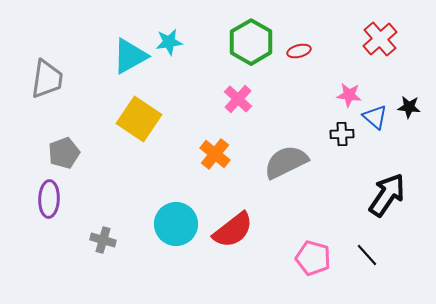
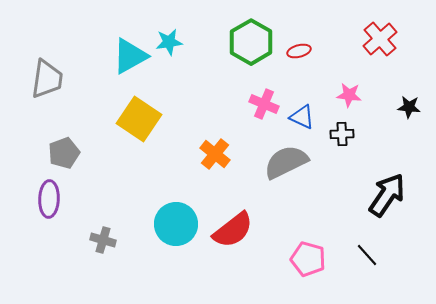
pink cross: moved 26 px right, 5 px down; rotated 20 degrees counterclockwise
blue triangle: moved 73 px left; rotated 16 degrees counterclockwise
pink pentagon: moved 5 px left, 1 px down
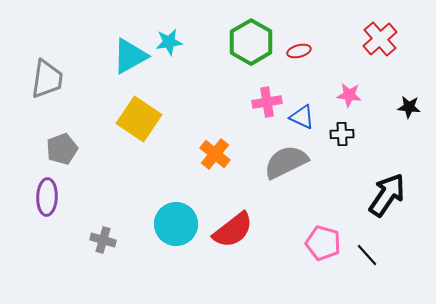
pink cross: moved 3 px right, 2 px up; rotated 32 degrees counterclockwise
gray pentagon: moved 2 px left, 4 px up
purple ellipse: moved 2 px left, 2 px up
pink pentagon: moved 15 px right, 16 px up
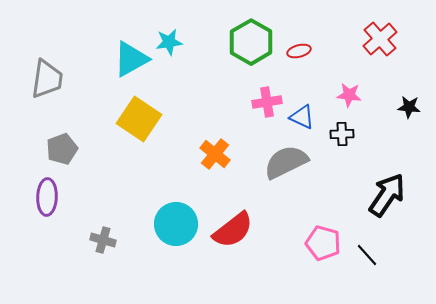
cyan triangle: moved 1 px right, 3 px down
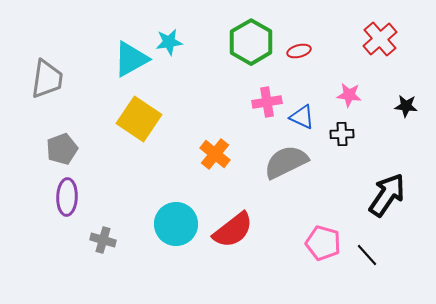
black star: moved 3 px left, 1 px up
purple ellipse: moved 20 px right
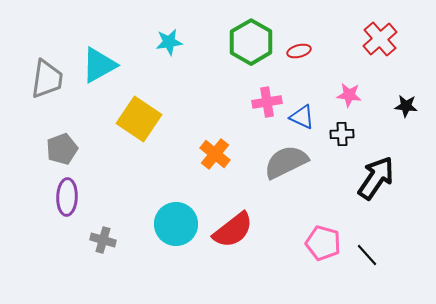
cyan triangle: moved 32 px left, 6 px down
black arrow: moved 11 px left, 17 px up
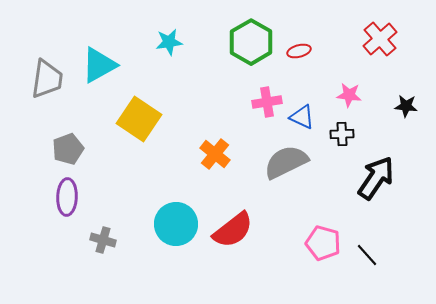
gray pentagon: moved 6 px right
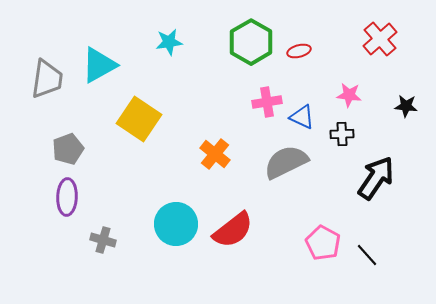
pink pentagon: rotated 12 degrees clockwise
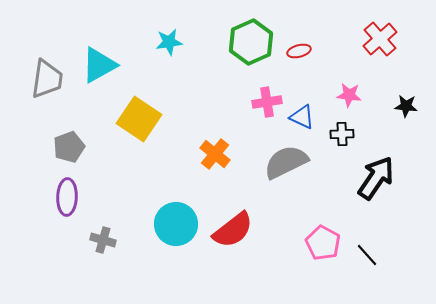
green hexagon: rotated 6 degrees clockwise
gray pentagon: moved 1 px right, 2 px up
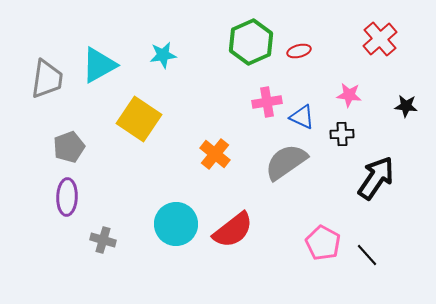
cyan star: moved 6 px left, 13 px down
gray semicircle: rotated 9 degrees counterclockwise
